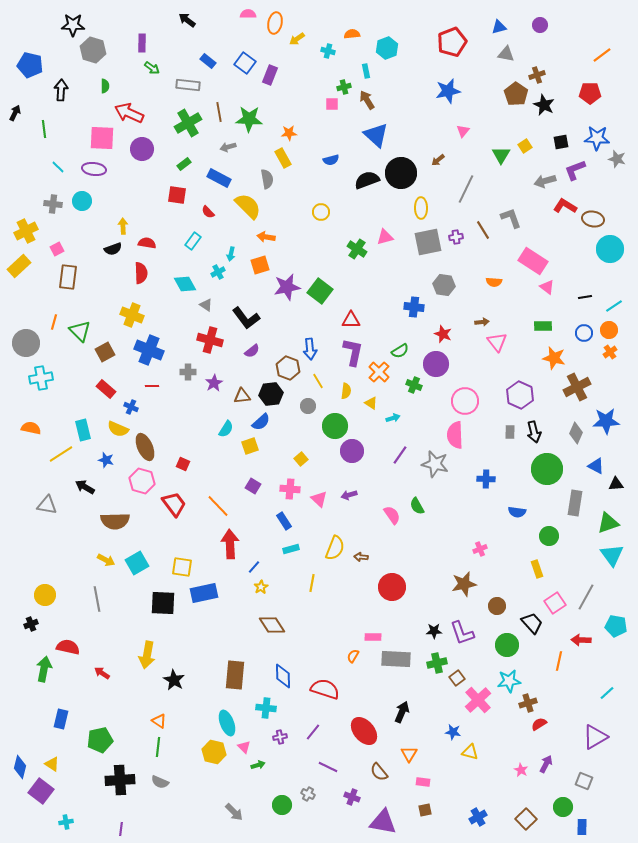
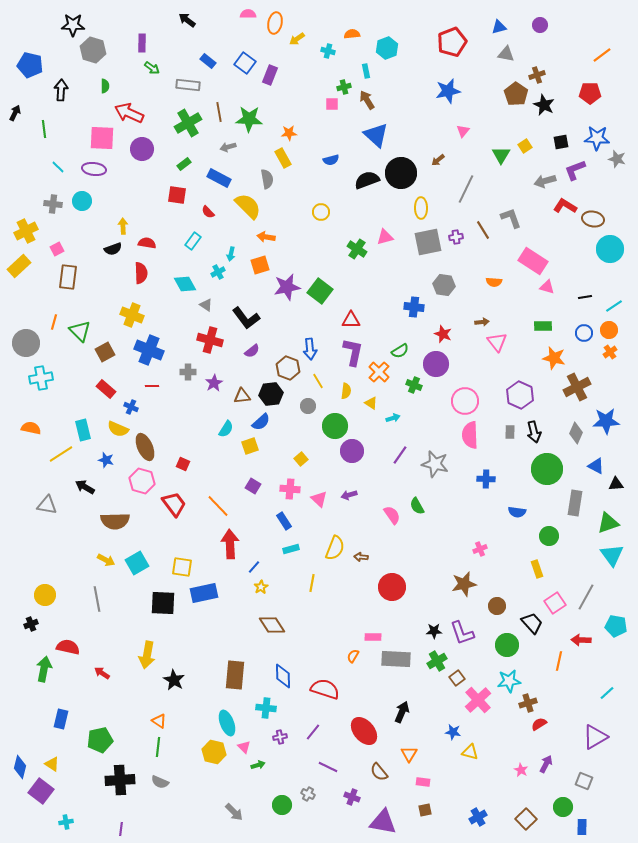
pink triangle at (547, 287): rotated 21 degrees counterclockwise
pink semicircle at (455, 435): moved 15 px right
green cross at (437, 663): moved 2 px up; rotated 18 degrees counterclockwise
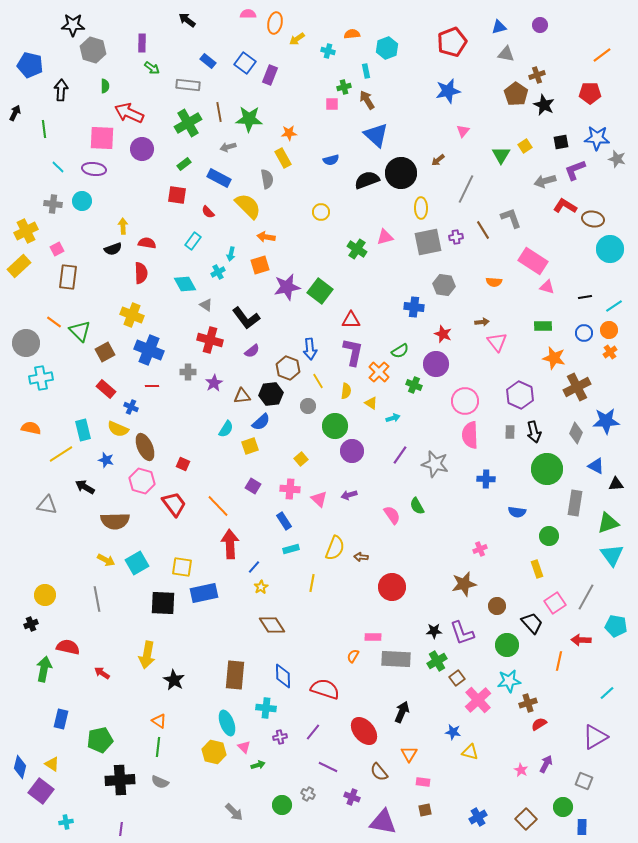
orange line at (54, 322): rotated 70 degrees counterclockwise
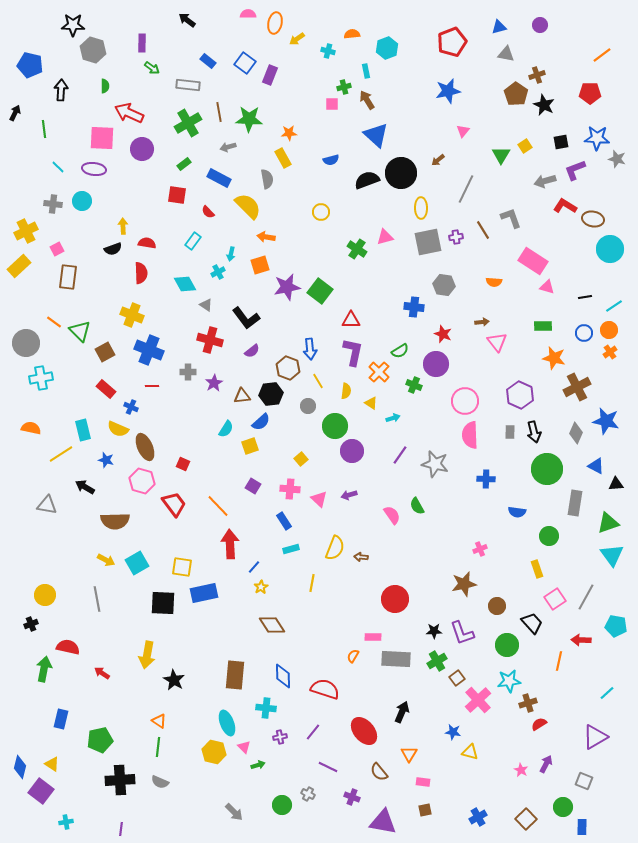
blue star at (606, 421): rotated 16 degrees clockwise
red circle at (392, 587): moved 3 px right, 12 px down
pink square at (555, 603): moved 4 px up
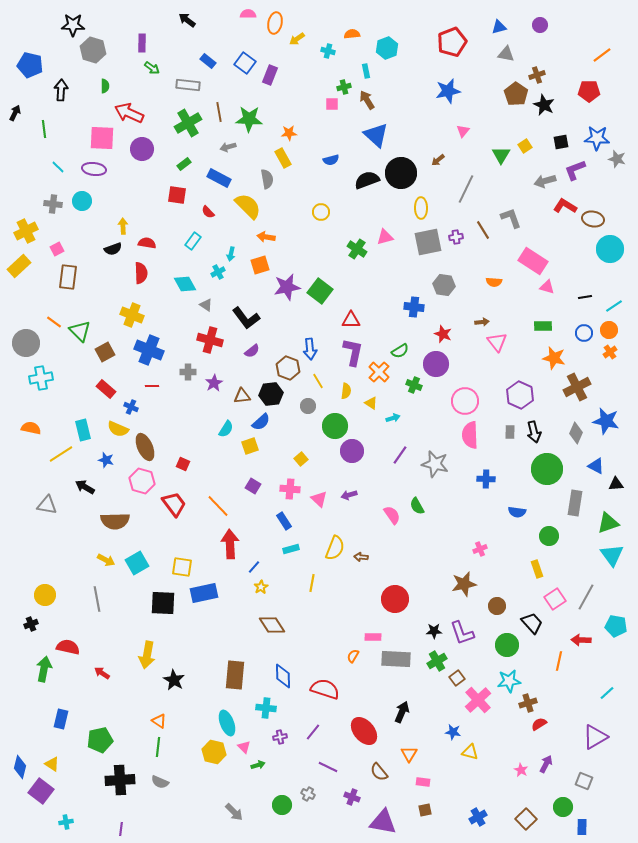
red pentagon at (590, 93): moved 1 px left, 2 px up
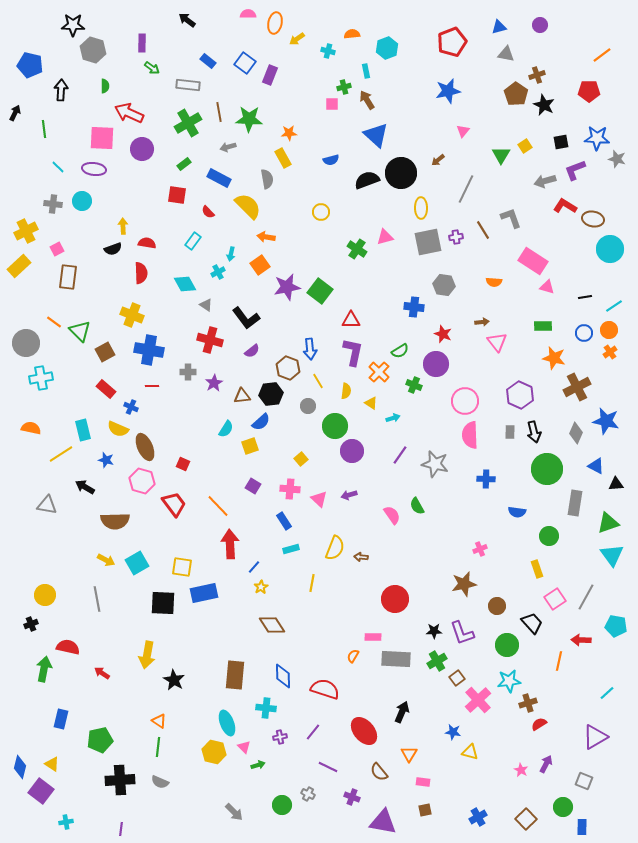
orange square at (260, 265): rotated 18 degrees counterclockwise
blue cross at (149, 350): rotated 12 degrees counterclockwise
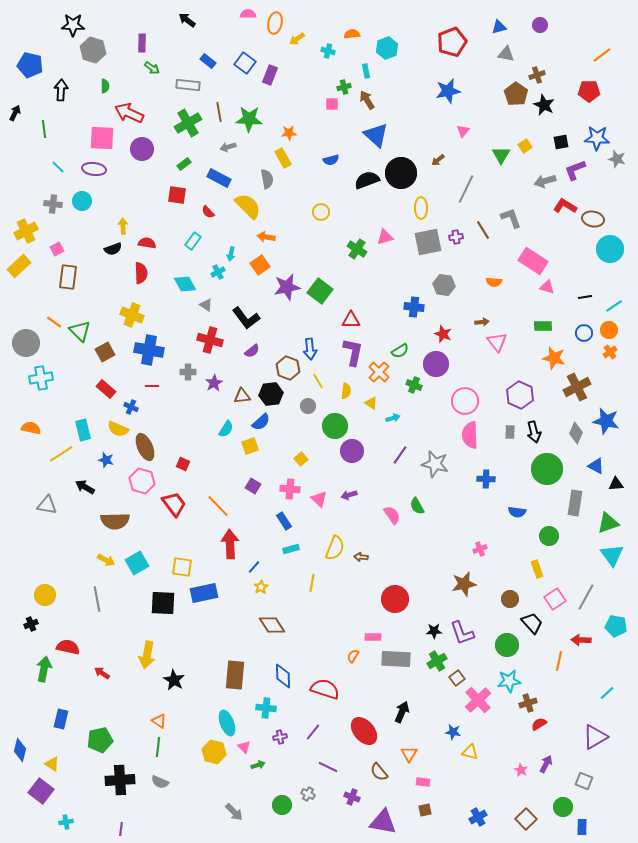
brown circle at (497, 606): moved 13 px right, 7 px up
blue diamond at (20, 767): moved 17 px up
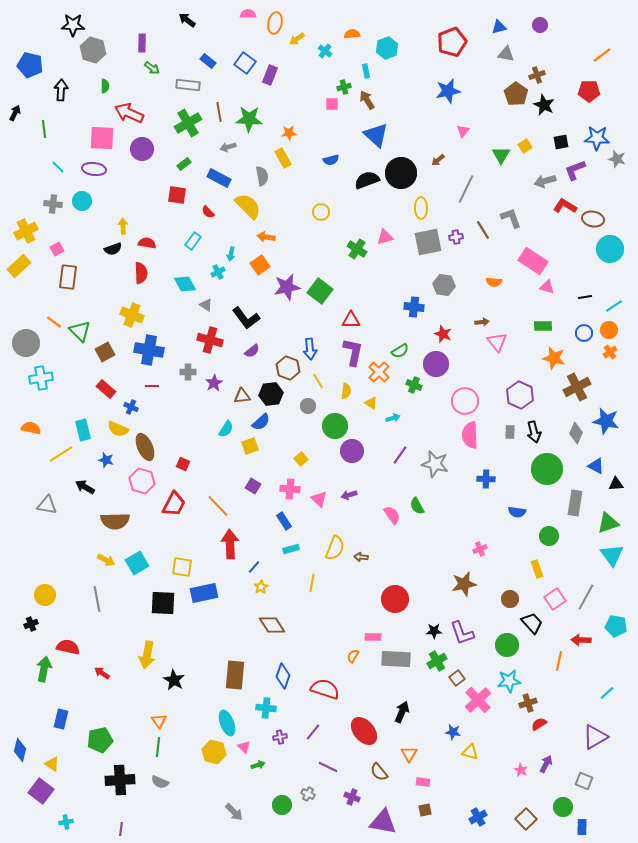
cyan cross at (328, 51): moved 3 px left; rotated 24 degrees clockwise
gray semicircle at (267, 179): moved 5 px left, 3 px up
red trapezoid at (174, 504): rotated 64 degrees clockwise
blue diamond at (283, 676): rotated 20 degrees clockwise
orange triangle at (159, 721): rotated 21 degrees clockwise
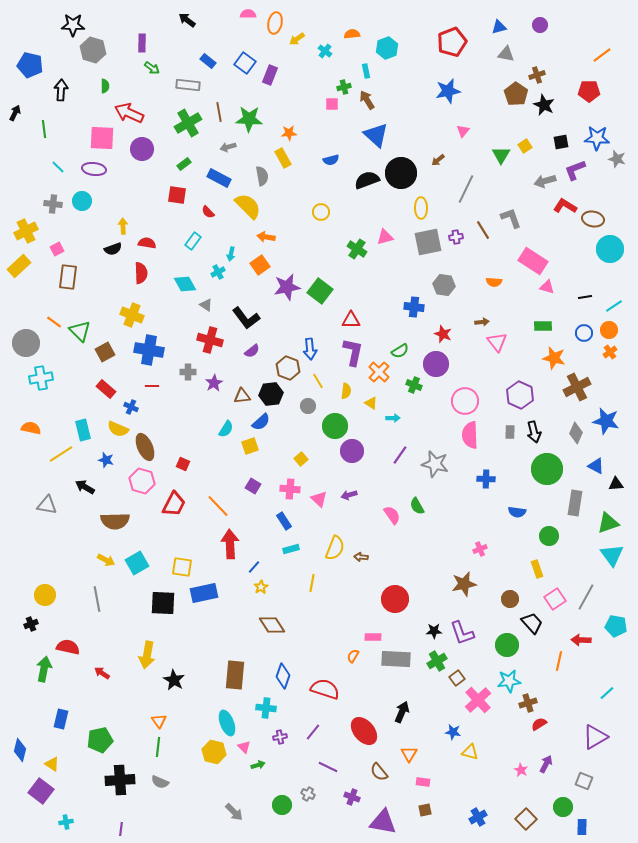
cyan arrow at (393, 418): rotated 16 degrees clockwise
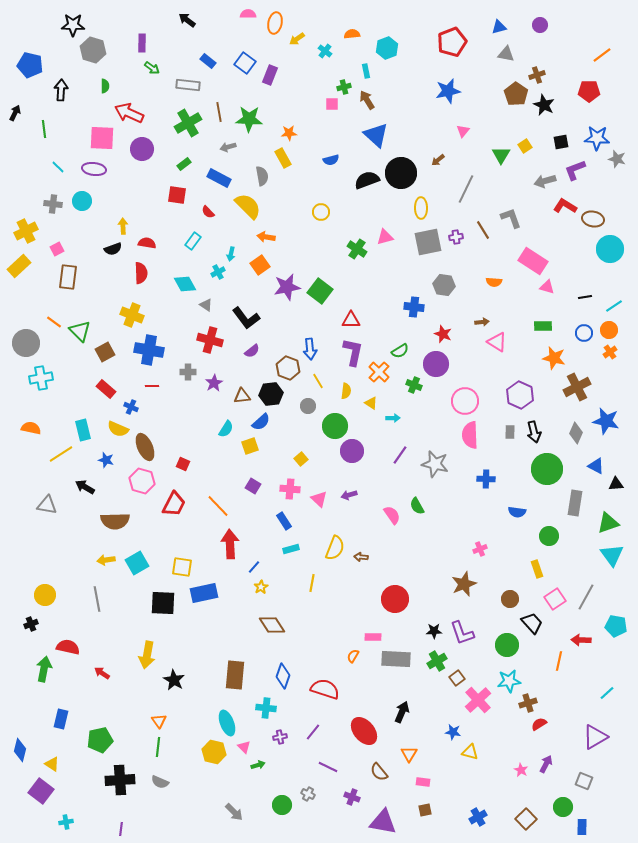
pink triangle at (497, 342): rotated 20 degrees counterclockwise
yellow arrow at (106, 560): rotated 144 degrees clockwise
brown star at (464, 584): rotated 10 degrees counterclockwise
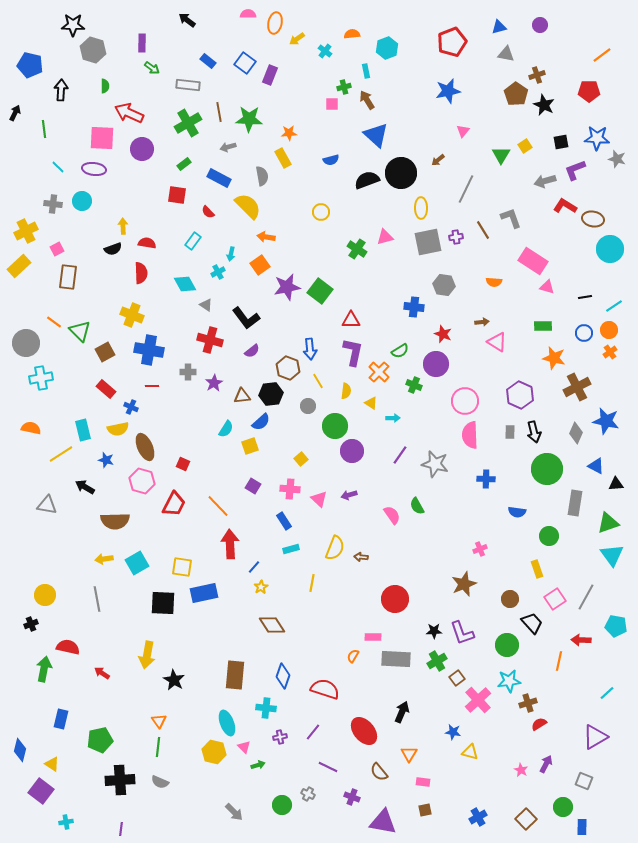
yellow semicircle at (118, 429): rotated 35 degrees counterclockwise
yellow arrow at (106, 560): moved 2 px left, 1 px up
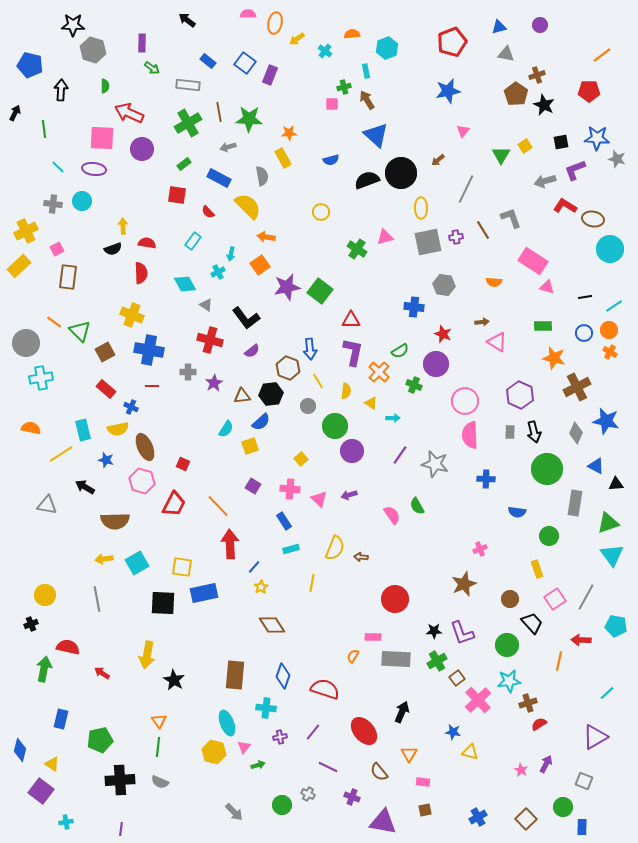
orange cross at (610, 352): rotated 24 degrees counterclockwise
pink triangle at (244, 747): rotated 24 degrees clockwise
